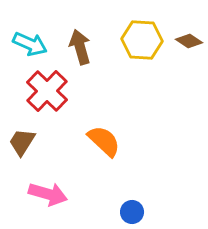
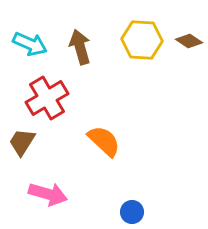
red cross: moved 7 px down; rotated 15 degrees clockwise
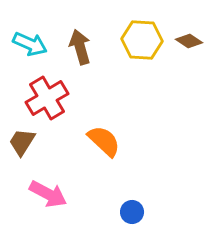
pink arrow: rotated 12 degrees clockwise
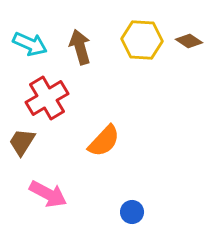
orange semicircle: rotated 90 degrees clockwise
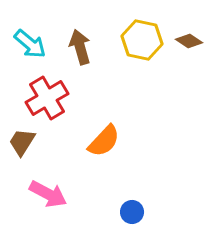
yellow hexagon: rotated 9 degrees clockwise
cyan arrow: rotated 16 degrees clockwise
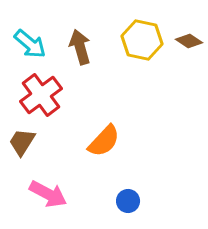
red cross: moved 6 px left, 3 px up; rotated 6 degrees counterclockwise
blue circle: moved 4 px left, 11 px up
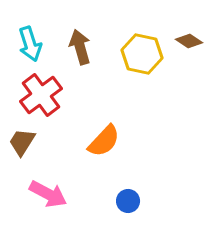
yellow hexagon: moved 14 px down
cyan arrow: rotated 32 degrees clockwise
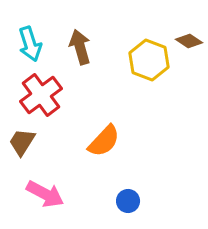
yellow hexagon: moved 7 px right, 6 px down; rotated 9 degrees clockwise
pink arrow: moved 3 px left
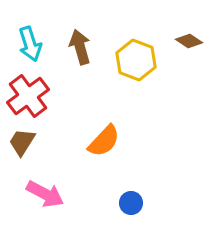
yellow hexagon: moved 13 px left
red cross: moved 13 px left, 1 px down
blue circle: moved 3 px right, 2 px down
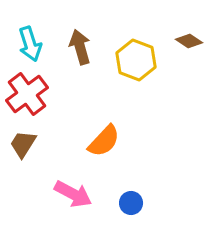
red cross: moved 1 px left, 2 px up
brown trapezoid: moved 1 px right, 2 px down
pink arrow: moved 28 px right
